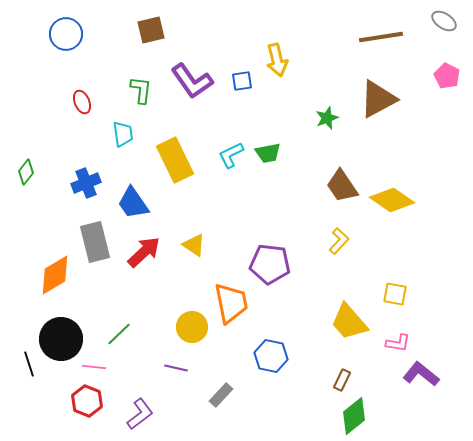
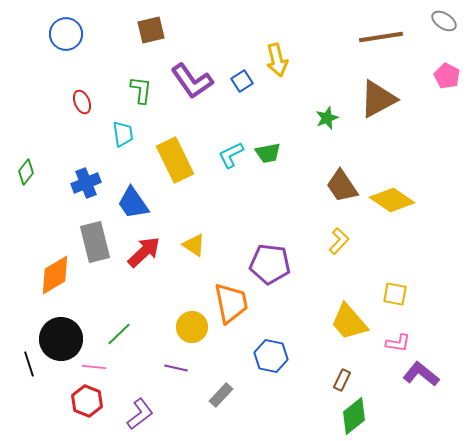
blue square at (242, 81): rotated 25 degrees counterclockwise
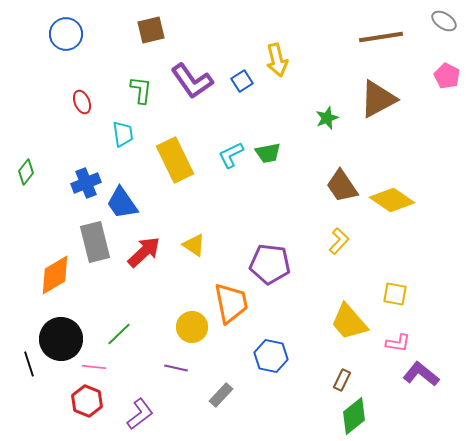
blue trapezoid at (133, 203): moved 11 px left
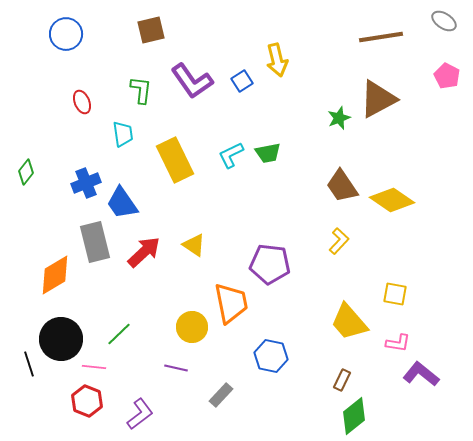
green star at (327, 118): moved 12 px right
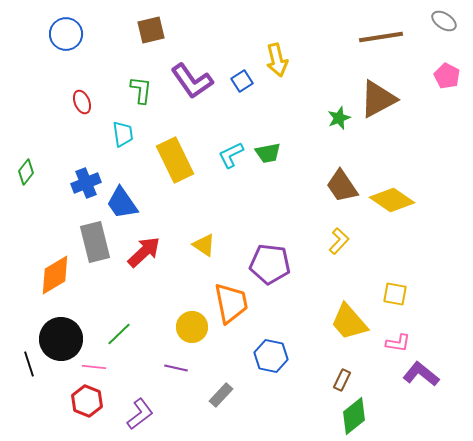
yellow triangle at (194, 245): moved 10 px right
